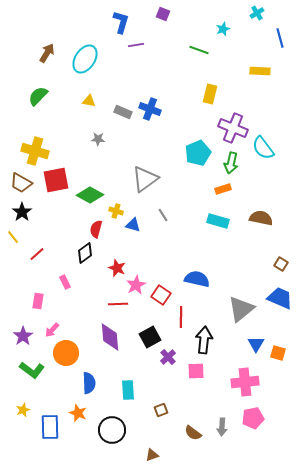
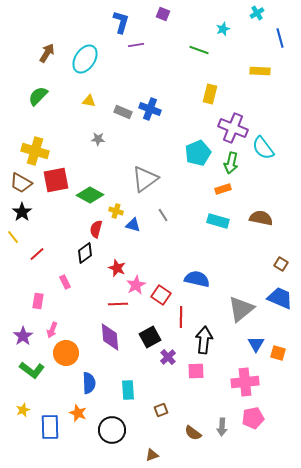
pink arrow at (52, 330): rotated 21 degrees counterclockwise
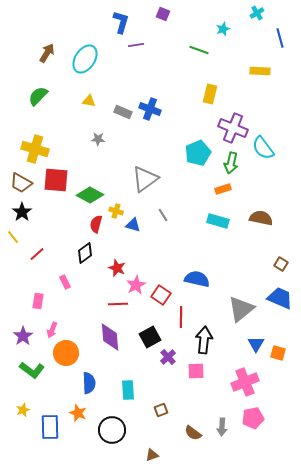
yellow cross at (35, 151): moved 2 px up
red square at (56, 180): rotated 16 degrees clockwise
red semicircle at (96, 229): moved 5 px up
pink cross at (245, 382): rotated 16 degrees counterclockwise
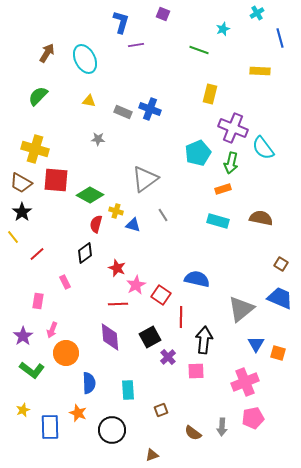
cyan ellipse at (85, 59): rotated 60 degrees counterclockwise
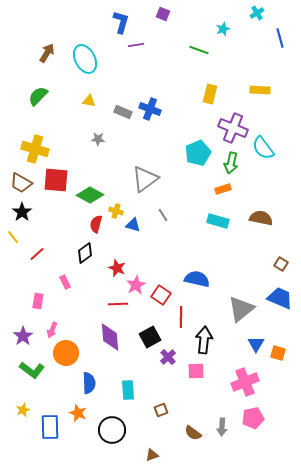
yellow rectangle at (260, 71): moved 19 px down
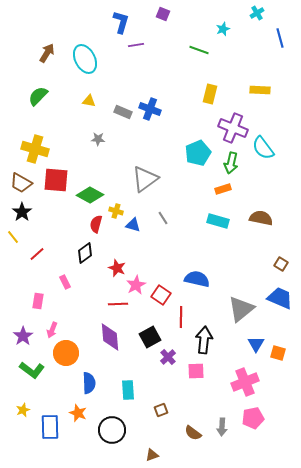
gray line at (163, 215): moved 3 px down
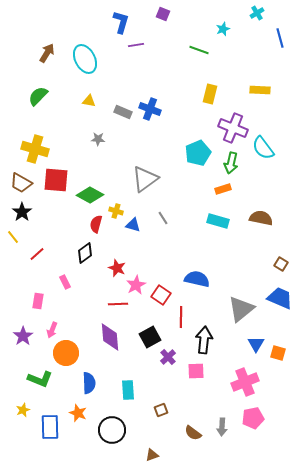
green L-shape at (32, 370): moved 8 px right, 9 px down; rotated 15 degrees counterclockwise
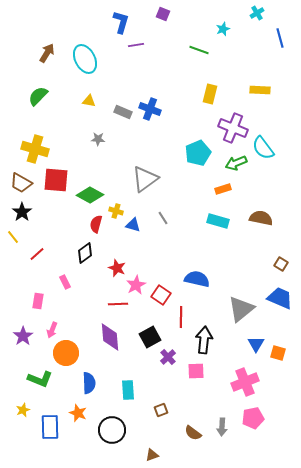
green arrow at (231, 163): moved 5 px right; rotated 55 degrees clockwise
